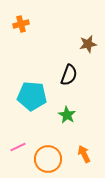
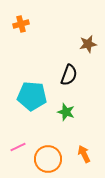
green star: moved 1 px left, 3 px up; rotated 12 degrees counterclockwise
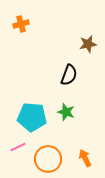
cyan pentagon: moved 21 px down
orange arrow: moved 1 px right, 4 px down
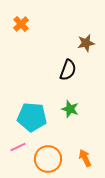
orange cross: rotated 28 degrees counterclockwise
brown star: moved 2 px left, 1 px up
black semicircle: moved 1 px left, 5 px up
green star: moved 4 px right, 3 px up
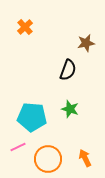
orange cross: moved 4 px right, 3 px down
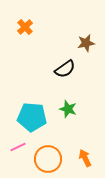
black semicircle: moved 3 px left, 1 px up; rotated 35 degrees clockwise
green star: moved 2 px left
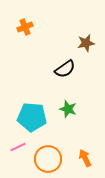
orange cross: rotated 21 degrees clockwise
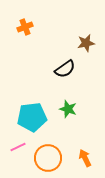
cyan pentagon: rotated 12 degrees counterclockwise
orange circle: moved 1 px up
